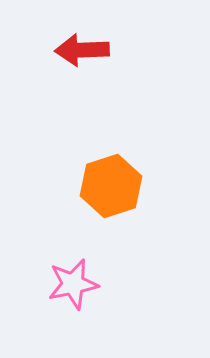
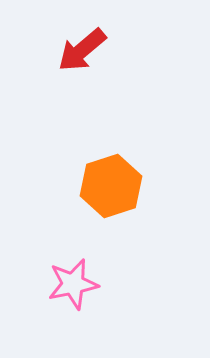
red arrow: rotated 38 degrees counterclockwise
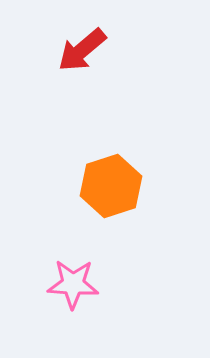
pink star: rotated 15 degrees clockwise
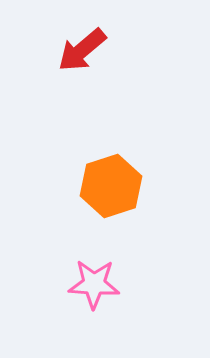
pink star: moved 21 px right
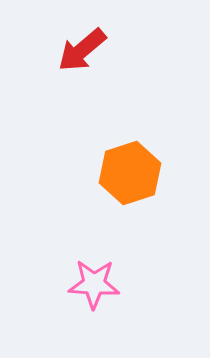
orange hexagon: moved 19 px right, 13 px up
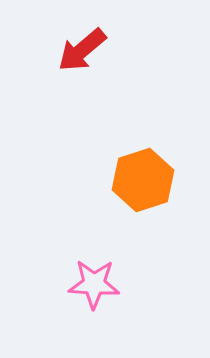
orange hexagon: moved 13 px right, 7 px down
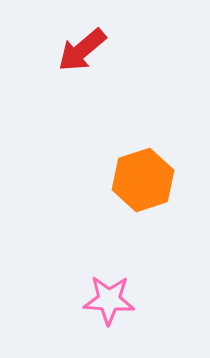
pink star: moved 15 px right, 16 px down
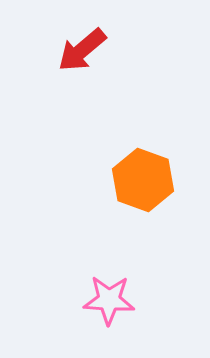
orange hexagon: rotated 22 degrees counterclockwise
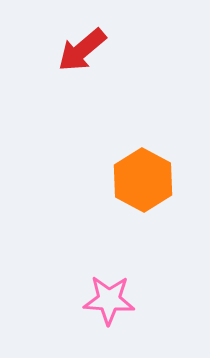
orange hexagon: rotated 8 degrees clockwise
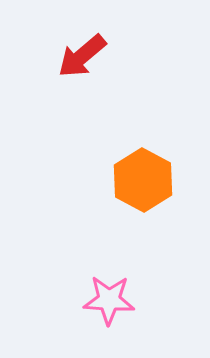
red arrow: moved 6 px down
